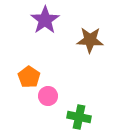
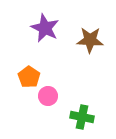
purple star: moved 8 px down; rotated 12 degrees counterclockwise
green cross: moved 3 px right
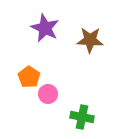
pink circle: moved 2 px up
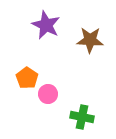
purple star: moved 1 px right, 3 px up
orange pentagon: moved 2 px left, 1 px down
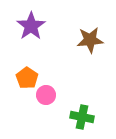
purple star: moved 15 px left, 1 px down; rotated 12 degrees clockwise
brown star: rotated 8 degrees counterclockwise
pink circle: moved 2 px left, 1 px down
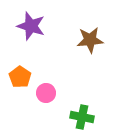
purple star: rotated 20 degrees counterclockwise
orange pentagon: moved 7 px left, 1 px up
pink circle: moved 2 px up
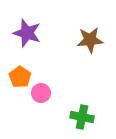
purple star: moved 4 px left, 7 px down
pink circle: moved 5 px left
